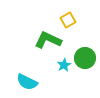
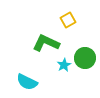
green L-shape: moved 2 px left, 3 px down
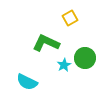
yellow square: moved 2 px right, 2 px up
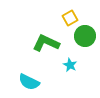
green circle: moved 22 px up
cyan star: moved 6 px right; rotated 16 degrees counterclockwise
cyan semicircle: moved 2 px right
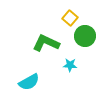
yellow square: rotated 21 degrees counterclockwise
cyan star: rotated 24 degrees counterclockwise
cyan semicircle: rotated 55 degrees counterclockwise
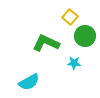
yellow square: moved 1 px up
cyan star: moved 4 px right, 2 px up
